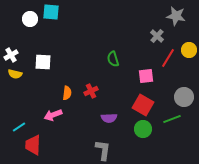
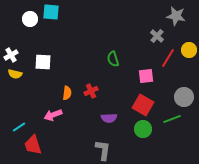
red trapezoid: rotated 20 degrees counterclockwise
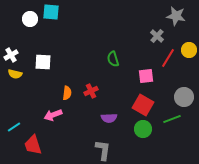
cyan line: moved 5 px left
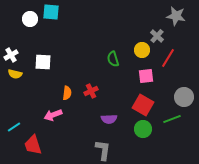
yellow circle: moved 47 px left
purple semicircle: moved 1 px down
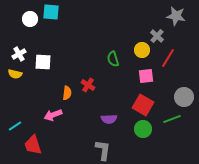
white cross: moved 8 px right, 1 px up
red cross: moved 3 px left, 6 px up; rotated 32 degrees counterclockwise
cyan line: moved 1 px right, 1 px up
